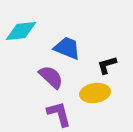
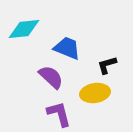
cyan diamond: moved 3 px right, 2 px up
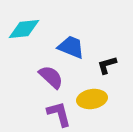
blue trapezoid: moved 4 px right, 1 px up
yellow ellipse: moved 3 px left, 6 px down
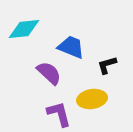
purple semicircle: moved 2 px left, 4 px up
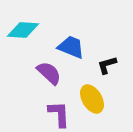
cyan diamond: moved 1 px left, 1 px down; rotated 8 degrees clockwise
yellow ellipse: rotated 68 degrees clockwise
purple L-shape: rotated 12 degrees clockwise
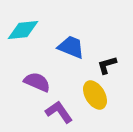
cyan diamond: rotated 8 degrees counterclockwise
purple semicircle: moved 12 px left, 9 px down; rotated 20 degrees counterclockwise
yellow ellipse: moved 3 px right, 4 px up
purple L-shape: moved 2 px up; rotated 32 degrees counterclockwise
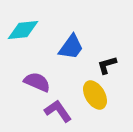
blue trapezoid: rotated 104 degrees clockwise
purple L-shape: moved 1 px left, 1 px up
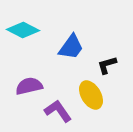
cyan diamond: rotated 32 degrees clockwise
purple semicircle: moved 8 px left, 4 px down; rotated 36 degrees counterclockwise
yellow ellipse: moved 4 px left
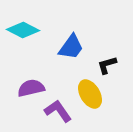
purple semicircle: moved 2 px right, 2 px down
yellow ellipse: moved 1 px left, 1 px up
